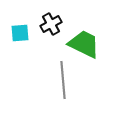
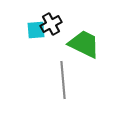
cyan square: moved 16 px right, 3 px up
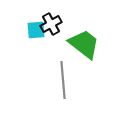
green trapezoid: rotated 12 degrees clockwise
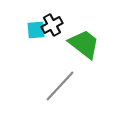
black cross: moved 1 px right, 1 px down
gray line: moved 3 px left, 6 px down; rotated 48 degrees clockwise
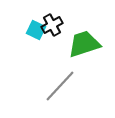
cyan square: rotated 30 degrees clockwise
green trapezoid: rotated 56 degrees counterclockwise
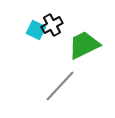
green trapezoid: moved 1 px down; rotated 8 degrees counterclockwise
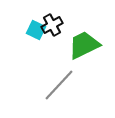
gray line: moved 1 px left, 1 px up
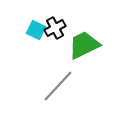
black cross: moved 3 px right, 3 px down
gray line: moved 1 px left, 1 px down
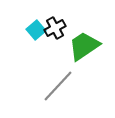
cyan square: rotated 24 degrees clockwise
green trapezoid: moved 1 px down; rotated 8 degrees counterclockwise
